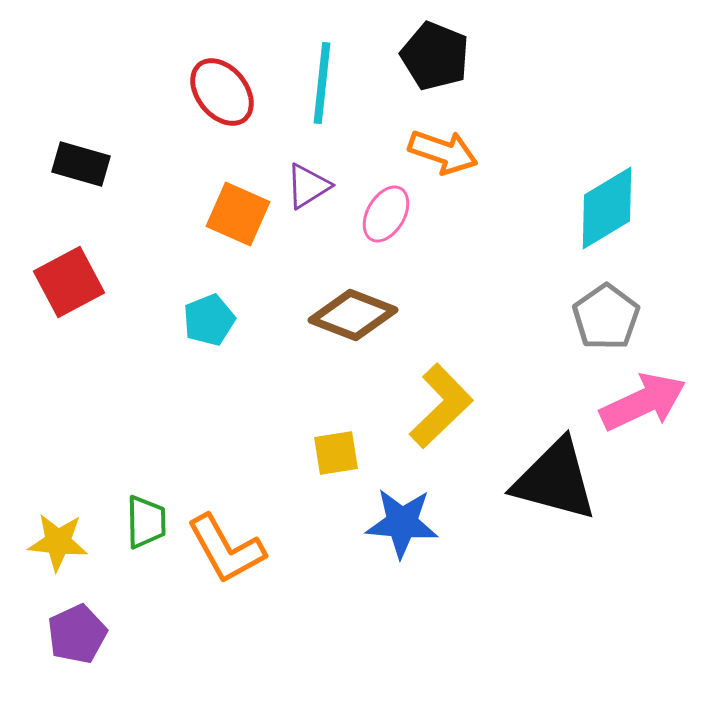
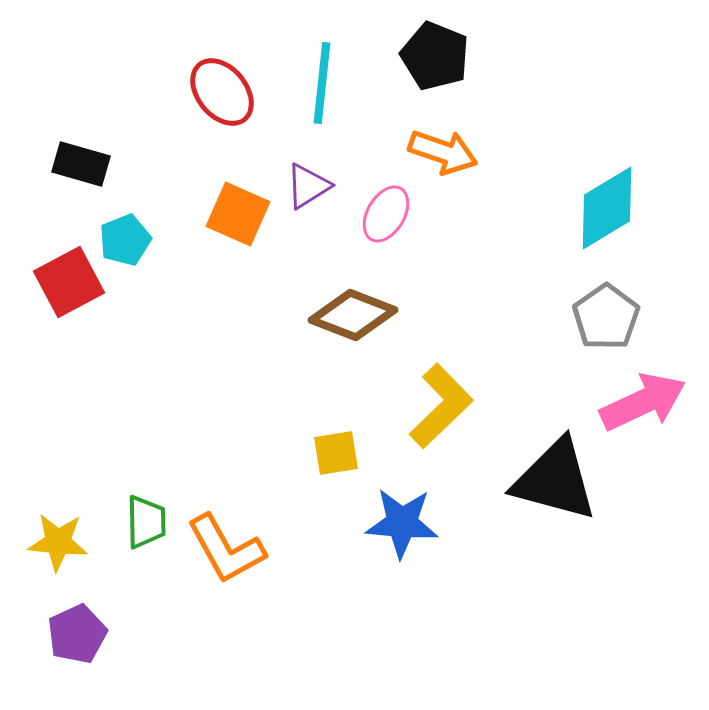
cyan pentagon: moved 84 px left, 80 px up
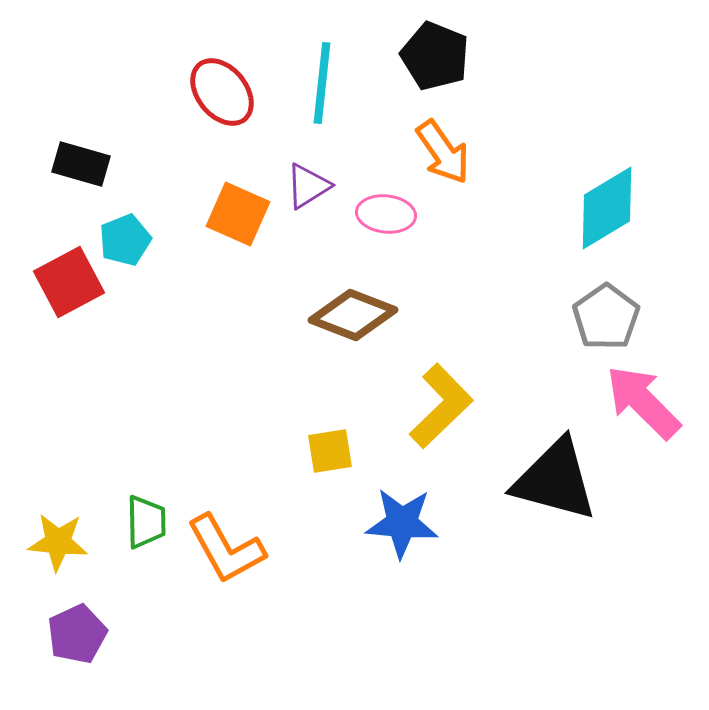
orange arrow: rotated 36 degrees clockwise
pink ellipse: rotated 66 degrees clockwise
pink arrow: rotated 110 degrees counterclockwise
yellow square: moved 6 px left, 2 px up
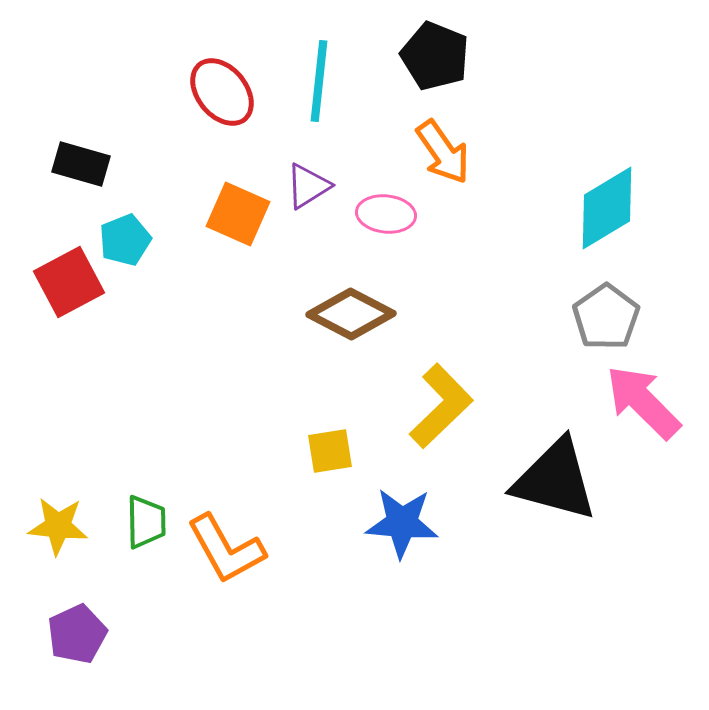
cyan line: moved 3 px left, 2 px up
brown diamond: moved 2 px left, 1 px up; rotated 6 degrees clockwise
yellow star: moved 16 px up
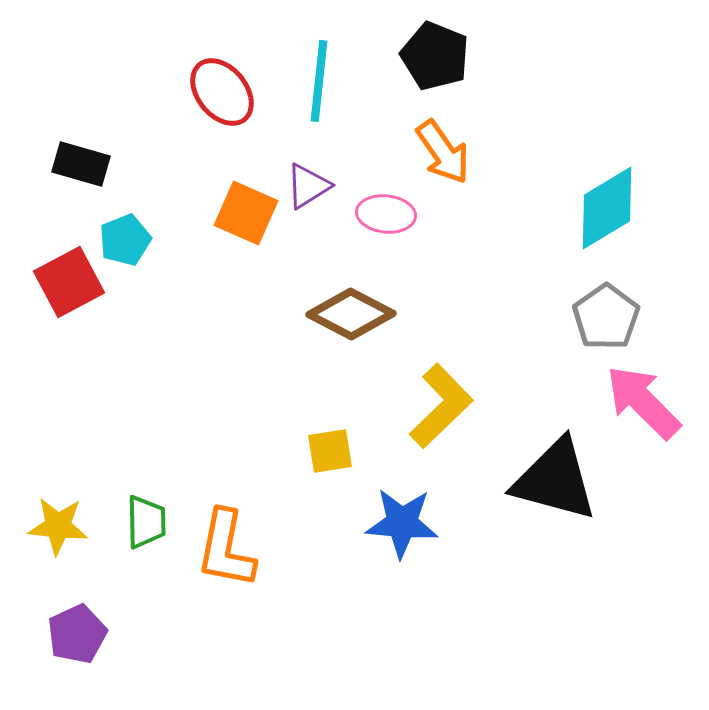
orange square: moved 8 px right, 1 px up
orange L-shape: rotated 40 degrees clockwise
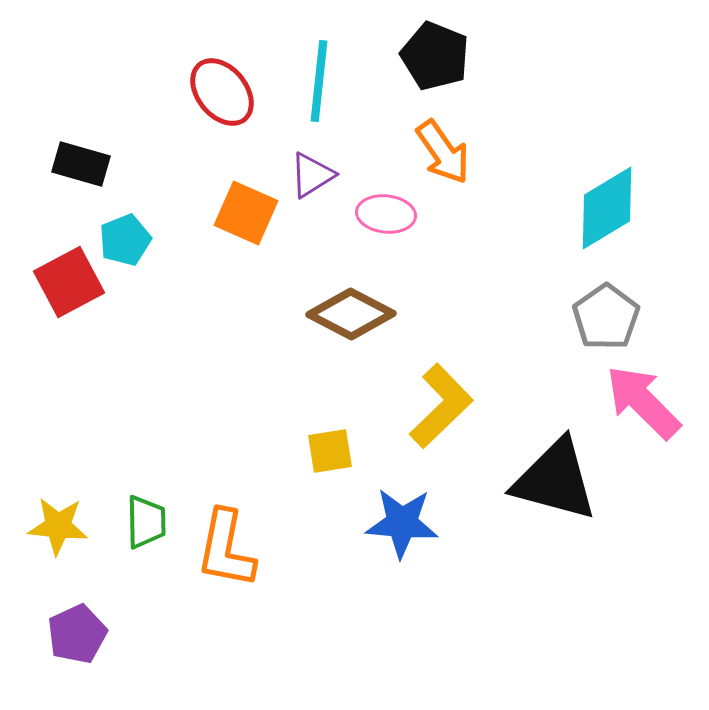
purple triangle: moved 4 px right, 11 px up
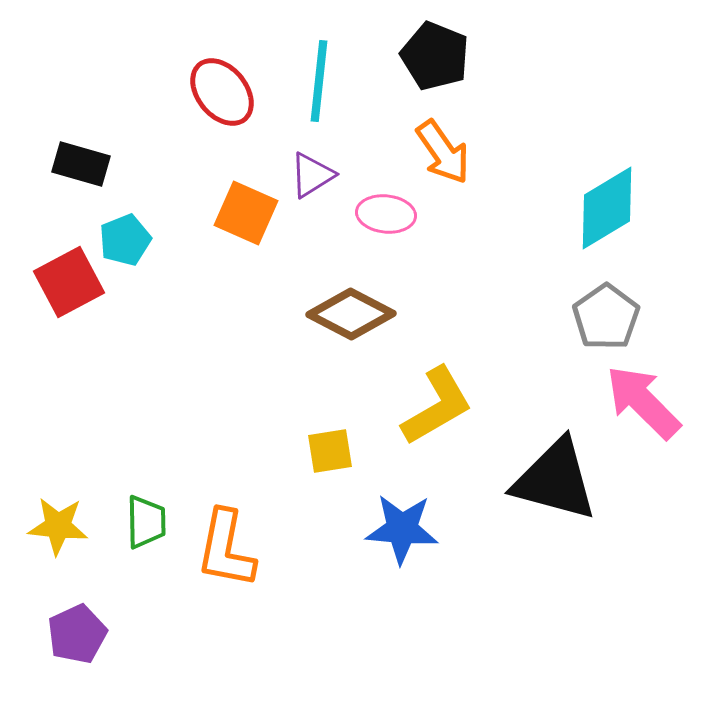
yellow L-shape: moved 4 px left; rotated 14 degrees clockwise
blue star: moved 6 px down
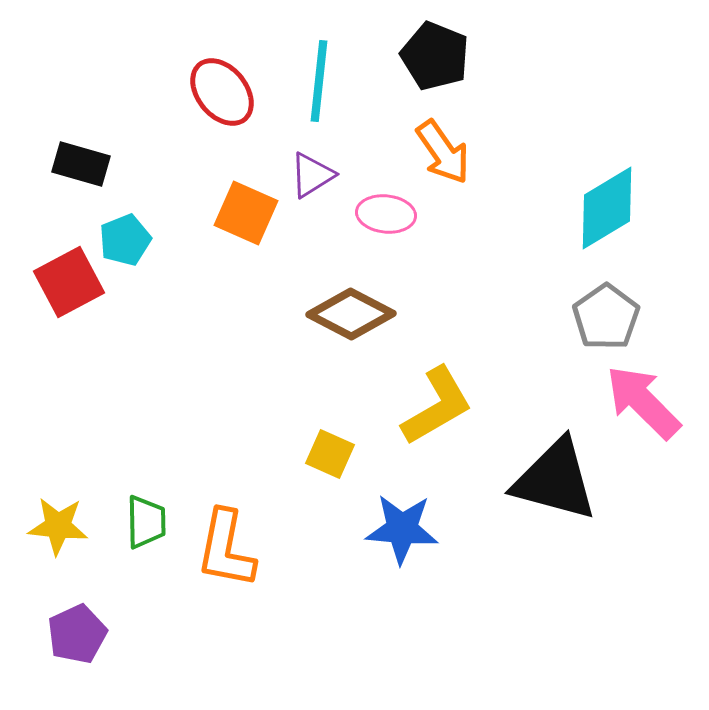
yellow square: moved 3 px down; rotated 33 degrees clockwise
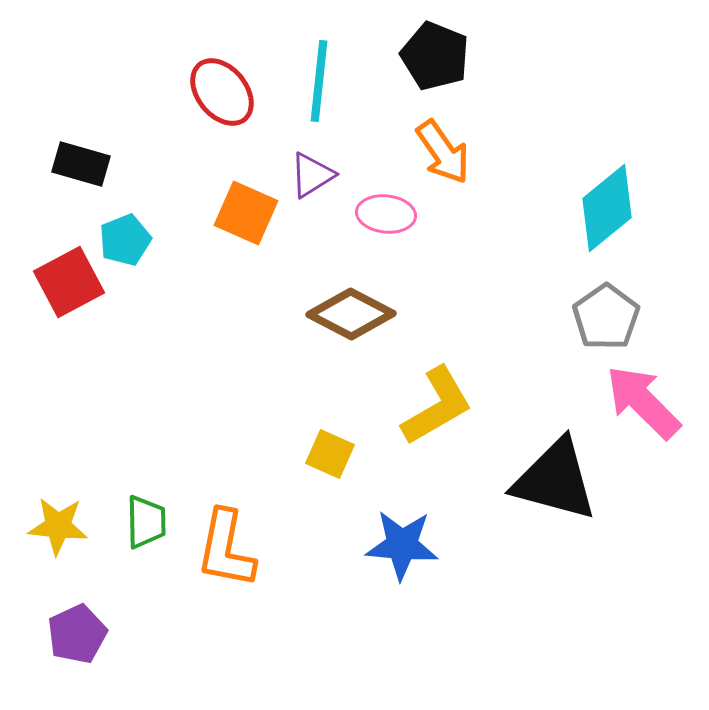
cyan diamond: rotated 8 degrees counterclockwise
blue star: moved 16 px down
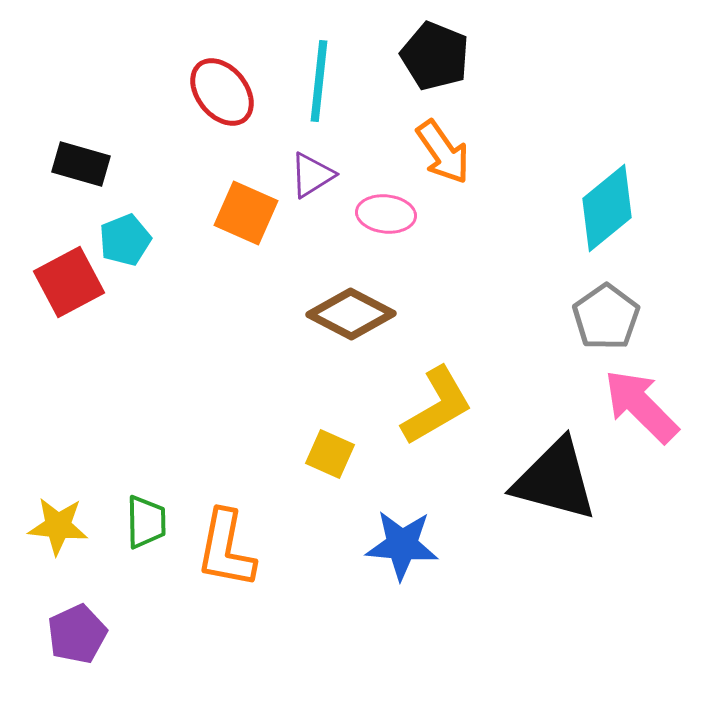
pink arrow: moved 2 px left, 4 px down
